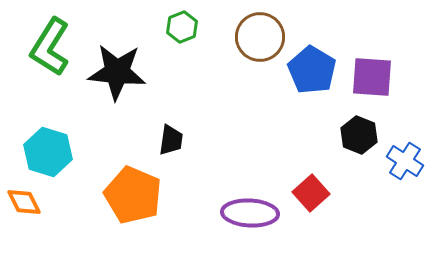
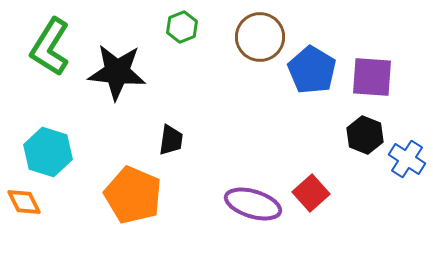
black hexagon: moved 6 px right
blue cross: moved 2 px right, 2 px up
purple ellipse: moved 3 px right, 9 px up; rotated 14 degrees clockwise
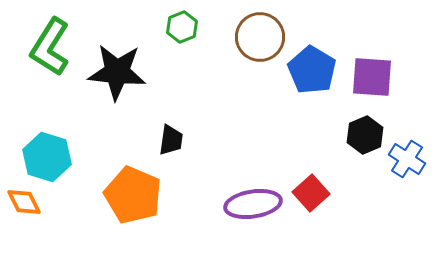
black hexagon: rotated 15 degrees clockwise
cyan hexagon: moved 1 px left, 5 px down
purple ellipse: rotated 26 degrees counterclockwise
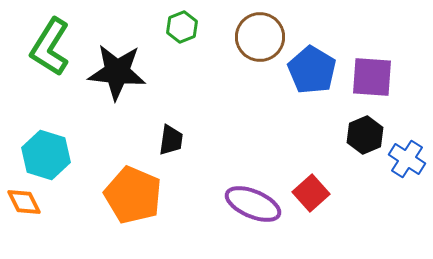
cyan hexagon: moved 1 px left, 2 px up
purple ellipse: rotated 32 degrees clockwise
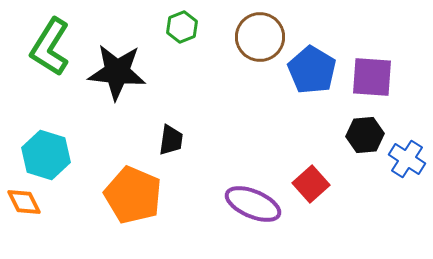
black hexagon: rotated 18 degrees clockwise
red square: moved 9 px up
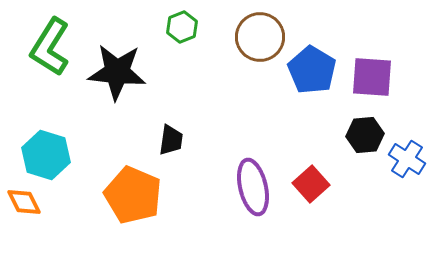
purple ellipse: moved 17 px up; rotated 54 degrees clockwise
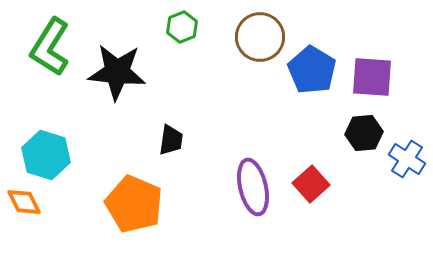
black hexagon: moved 1 px left, 2 px up
orange pentagon: moved 1 px right, 9 px down
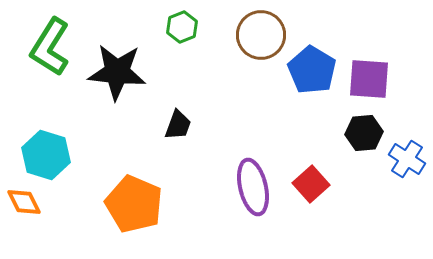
brown circle: moved 1 px right, 2 px up
purple square: moved 3 px left, 2 px down
black trapezoid: moved 7 px right, 15 px up; rotated 12 degrees clockwise
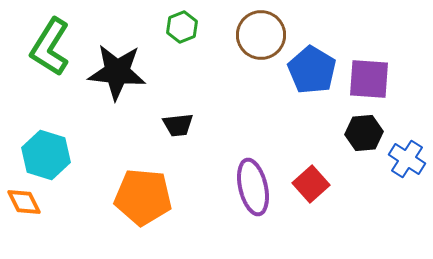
black trapezoid: rotated 64 degrees clockwise
orange pentagon: moved 9 px right, 7 px up; rotated 18 degrees counterclockwise
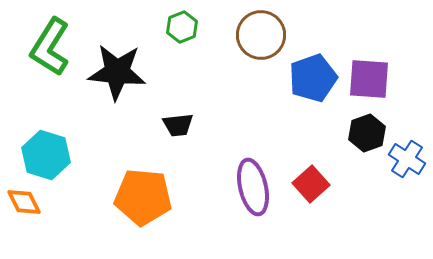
blue pentagon: moved 1 px right, 8 px down; rotated 21 degrees clockwise
black hexagon: moved 3 px right; rotated 15 degrees counterclockwise
